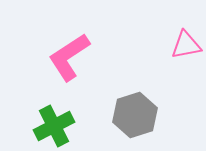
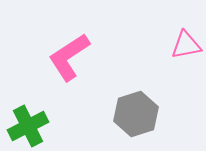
gray hexagon: moved 1 px right, 1 px up
green cross: moved 26 px left
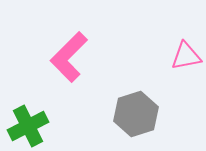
pink triangle: moved 11 px down
pink L-shape: rotated 12 degrees counterclockwise
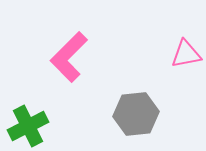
pink triangle: moved 2 px up
gray hexagon: rotated 12 degrees clockwise
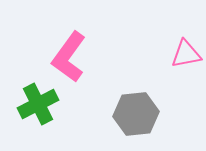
pink L-shape: rotated 9 degrees counterclockwise
green cross: moved 10 px right, 22 px up
